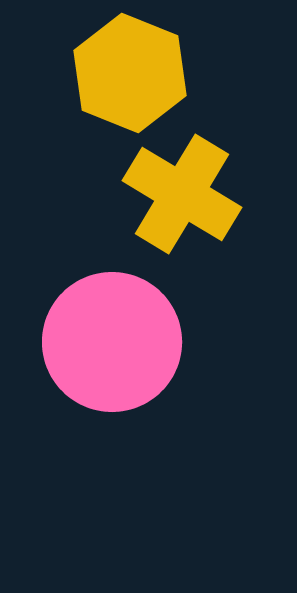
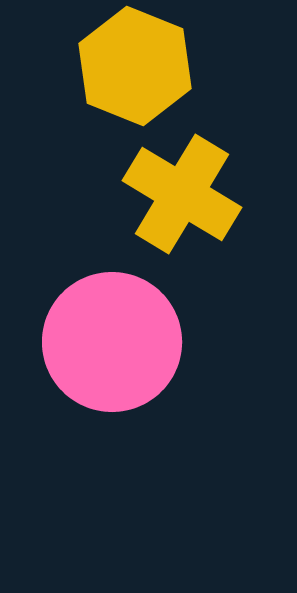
yellow hexagon: moved 5 px right, 7 px up
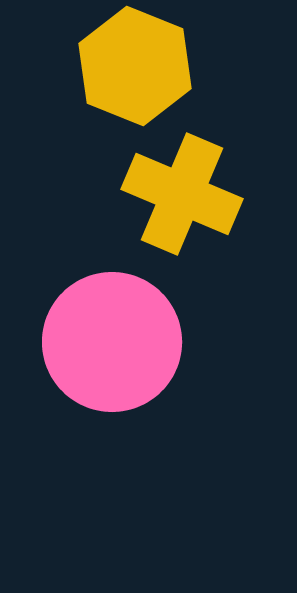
yellow cross: rotated 8 degrees counterclockwise
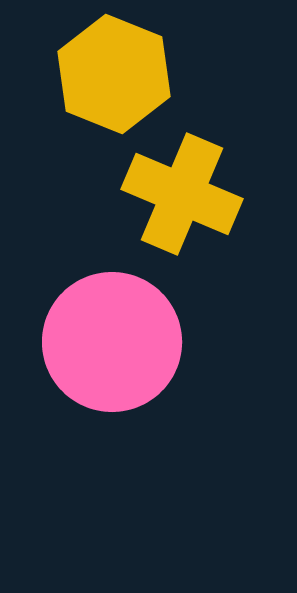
yellow hexagon: moved 21 px left, 8 px down
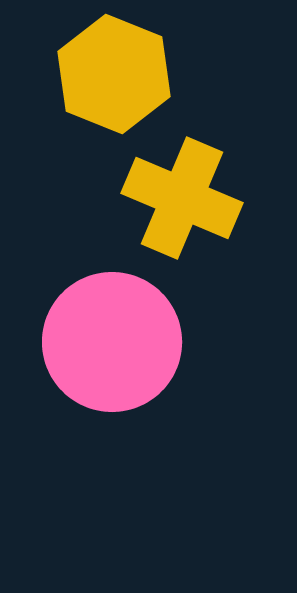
yellow cross: moved 4 px down
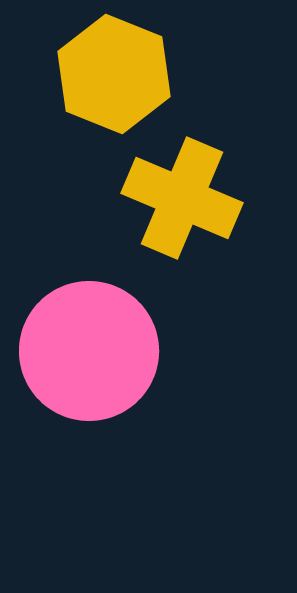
pink circle: moved 23 px left, 9 px down
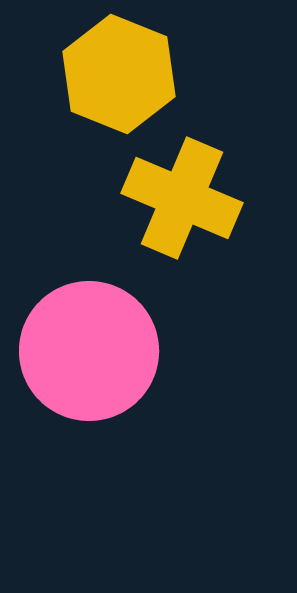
yellow hexagon: moved 5 px right
